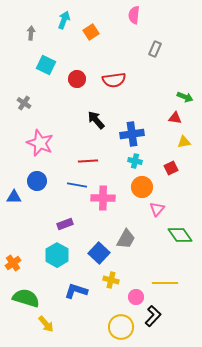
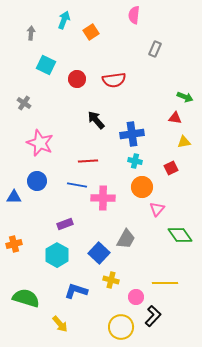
orange cross: moved 1 px right, 19 px up; rotated 21 degrees clockwise
yellow arrow: moved 14 px right
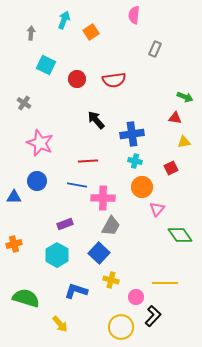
gray trapezoid: moved 15 px left, 13 px up
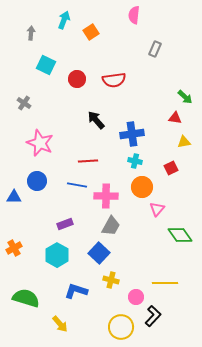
green arrow: rotated 21 degrees clockwise
pink cross: moved 3 px right, 2 px up
orange cross: moved 4 px down; rotated 14 degrees counterclockwise
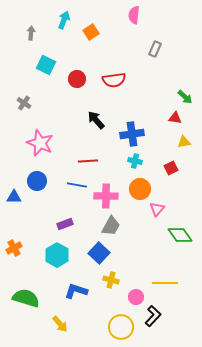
orange circle: moved 2 px left, 2 px down
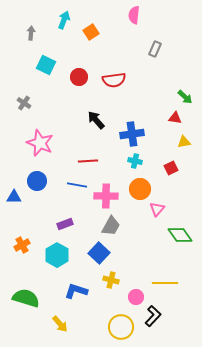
red circle: moved 2 px right, 2 px up
orange cross: moved 8 px right, 3 px up
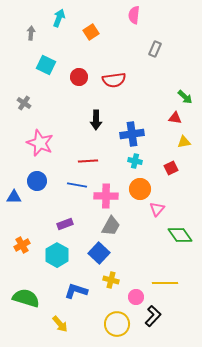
cyan arrow: moved 5 px left, 2 px up
black arrow: rotated 138 degrees counterclockwise
yellow circle: moved 4 px left, 3 px up
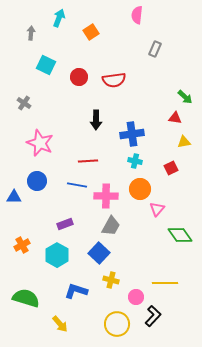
pink semicircle: moved 3 px right
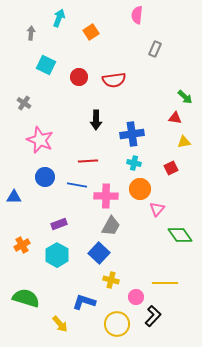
pink star: moved 3 px up
cyan cross: moved 1 px left, 2 px down
blue circle: moved 8 px right, 4 px up
purple rectangle: moved 6 px left
blue L-shape: moved 8 px right, 11 px down
